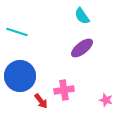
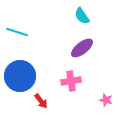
pink cross: moved 7 px right, 9 px up
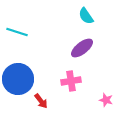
cyan semicircle: moved 4 px right
blue circle: moved 2 px left, 3 px down
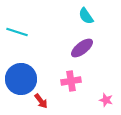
blue circle: moved 3 px right
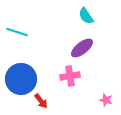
pink cross: moved 1 px left, 5 px up
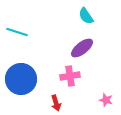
red arrow: moved 15 px right, 2 px down; rotated 21 degrees clockwise
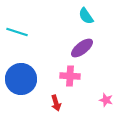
pink cross: rotated 12 degrees clockwise
